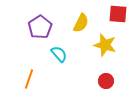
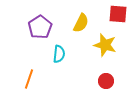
cyan semicircle: rotated 48 degrees clockwise
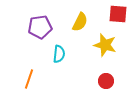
yellow semicircle: moved 1 px left, 1 px up
purple pentagon: rotated 25 degrees clockwise
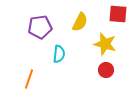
yellow star: moved 1 px up
red circle: moved 11 px up
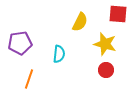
purple pentagon: moved 20 px left, 16 px down
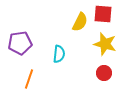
red square: moved 15 px left
red circle: moved 2 px left, 3 px down
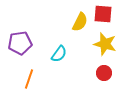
cyan semicircle: rotated 30 degrees clockwise
